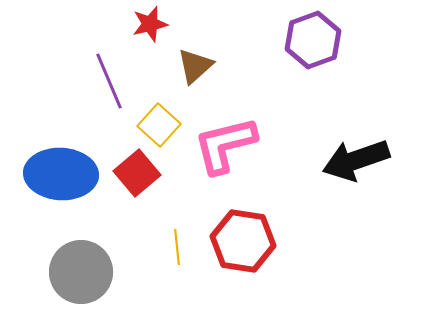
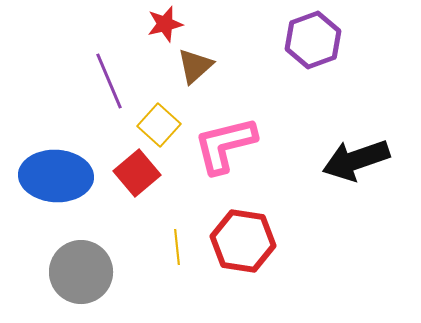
red star: moved 15 px right
blue ellipse: moved 5 px left, 2 px down
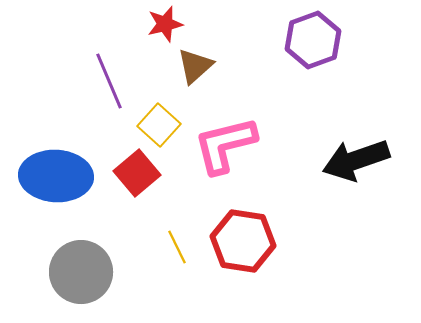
yellow line: rotated 20 degrees counterclockwise
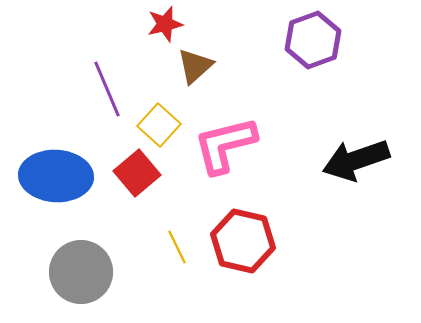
purple line: moved 2 px left, 8 px down
red hexagon: rotated 4 degrees clockwise
